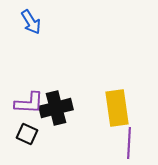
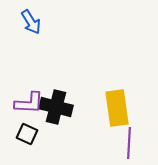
black cross: moved 1 px up; rotated 28 degrees clockwise
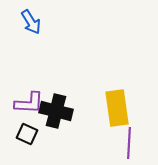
black cross: moved 4 px down
